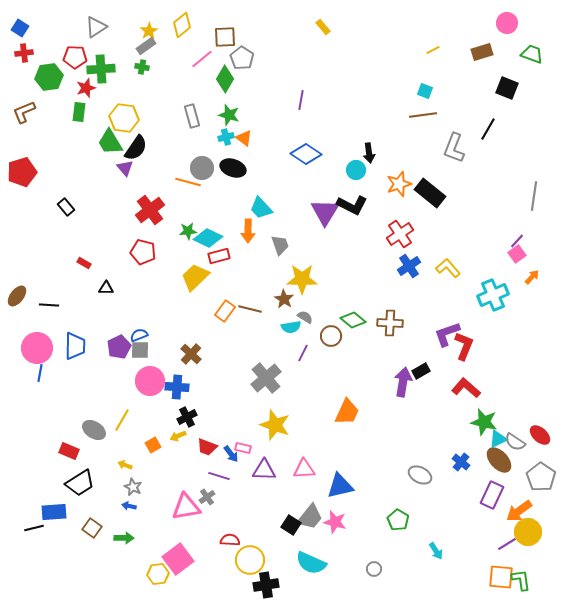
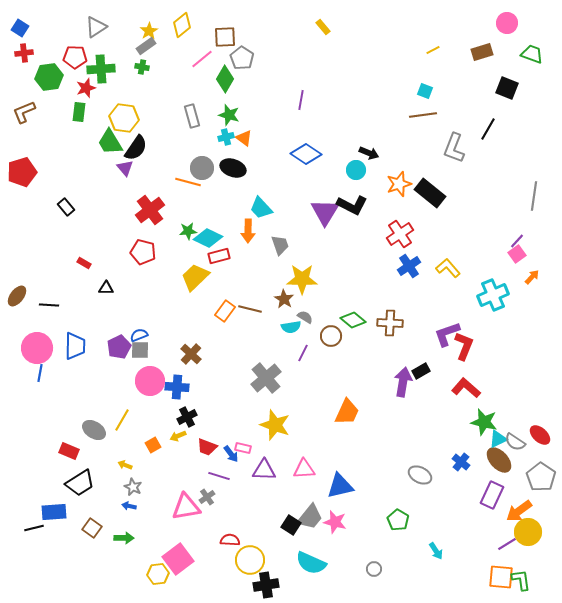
black arrow at (369, 153): rotated 60 degrees counterclockwise
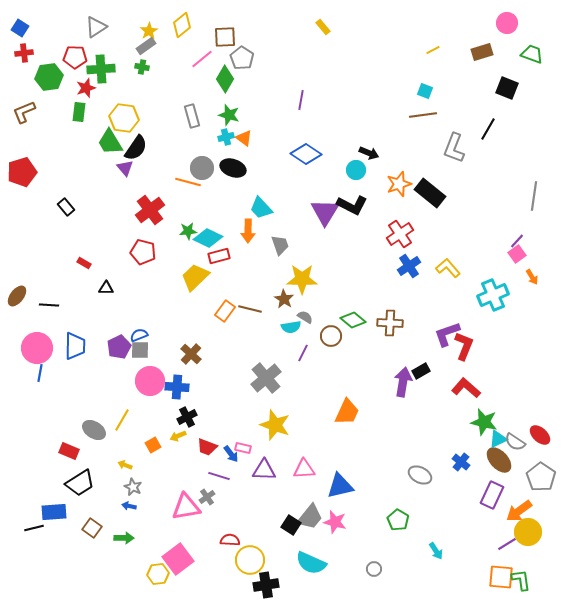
orange arrow at (532, 277): rotated 105 degrees clockwise
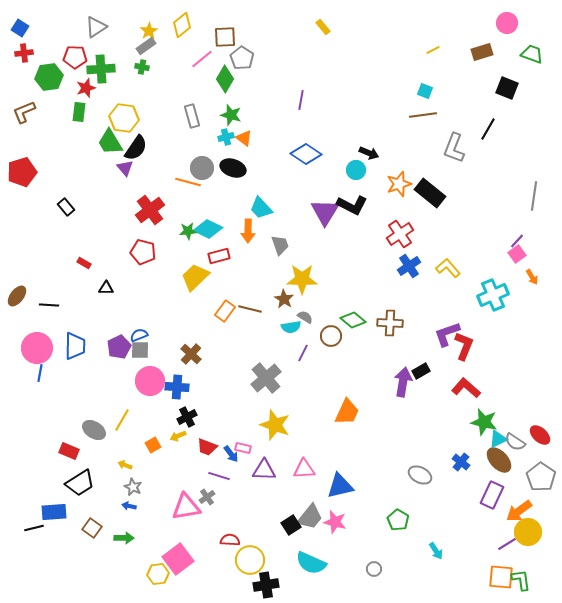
green star at (229, 115): moved 2 px right
cyan diamond at (208, 238): moved 9 px up
black square at (291, 525): rotated 24 degrees clockwise
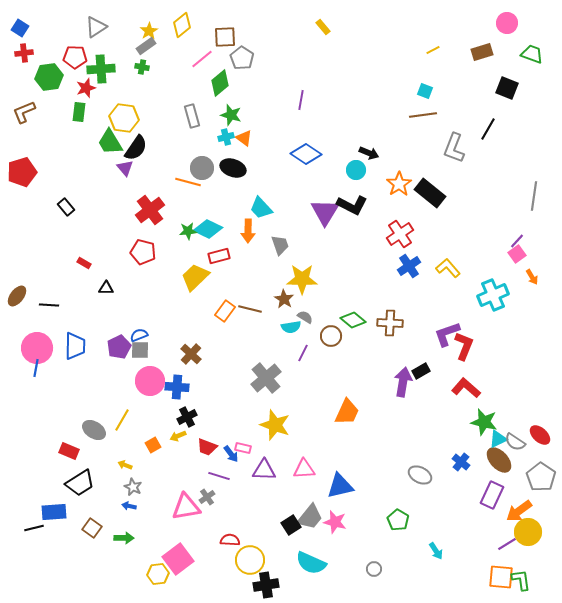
green diamond at (225, 79): moved 5 px left, 4 px down; rotated 20 degrees clockwise
orange star at (399, 184): rotated 15 degrees counterclockwise
blue line at (40, 373): moved 4 px left, 5 px up
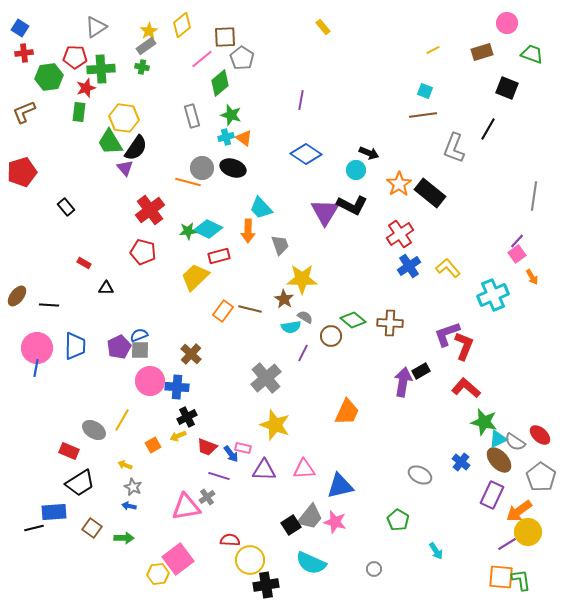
orange rectangle at (225, 311): moved 2 px left
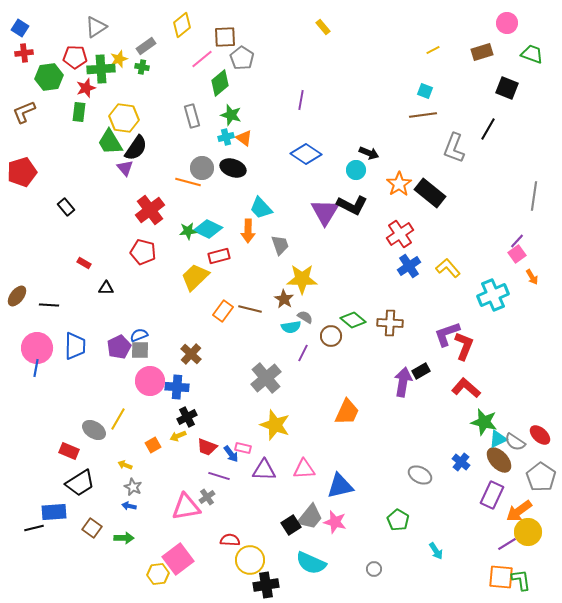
yellow star at (149, 31): moved 30 px left, 28 px down; rotated 12 degrees clockwise
yellow line at (122, 420): moved 4 px left, 1 px up
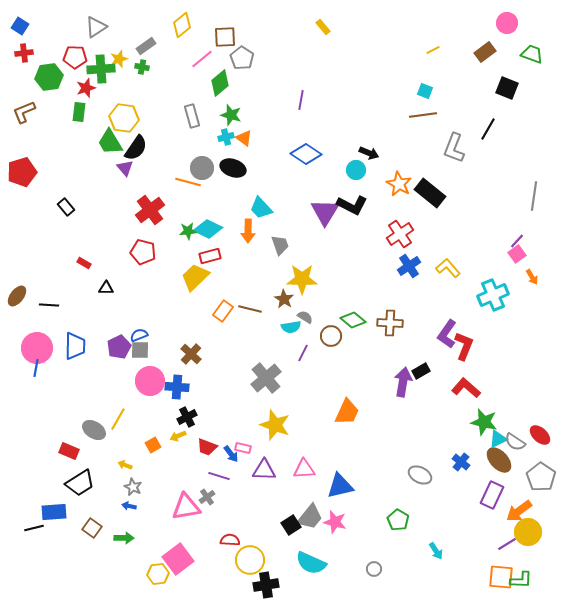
blue square at (20, 28): moved 2 px up
brown rectangle at (482, 52): moved 3 px right; rotated 20 degrees counterclockwise
orange star at (399, 184): rotated 10 degrees counterclockwise
red rectangle at (219, 256): moved 9 px left
purple L-shape at (447, 334): rotated 36 degrees counterclockwise
green L-shape at (521, 580): rotated 100 degrees clockwise
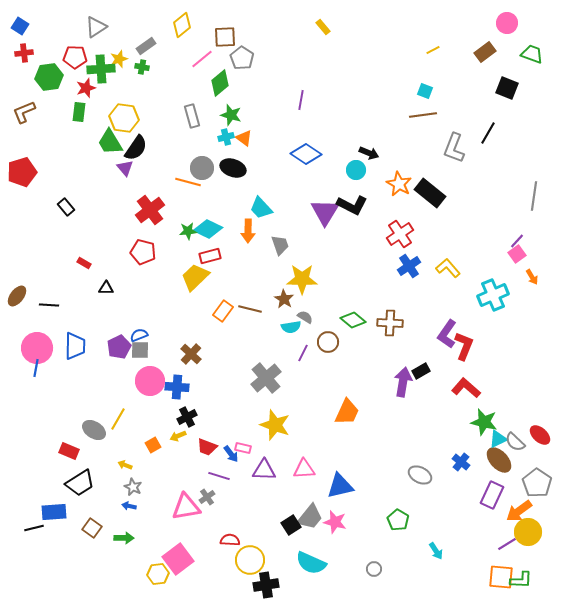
black line at (488, 129): moved 4 px down
brown circle at (331, 336): moved 3 px left, 6 px down
gray semicircle at (515, 442): rotated 10 degrees clockwise
gray pentagon at (541, 477): moved 4 px left, 6 px down
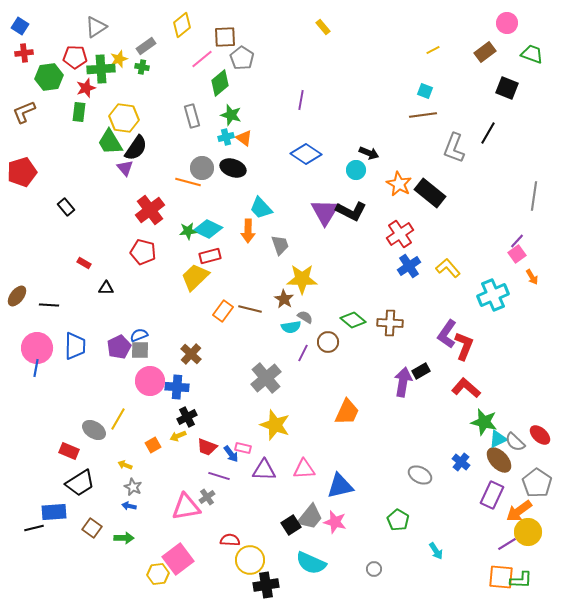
black L-shape at (352, 205): moved 1 px left, 6 px down
